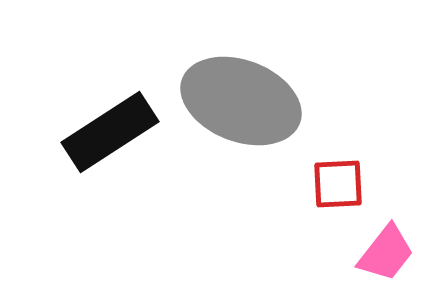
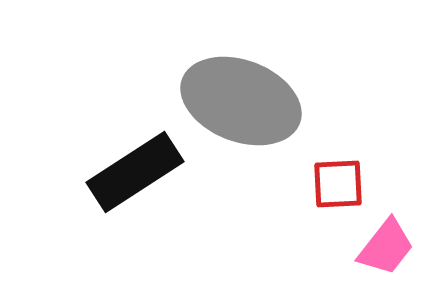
black rectangle: moved 25 px right, 40 px down
pink trapezoid: moved 6 px up
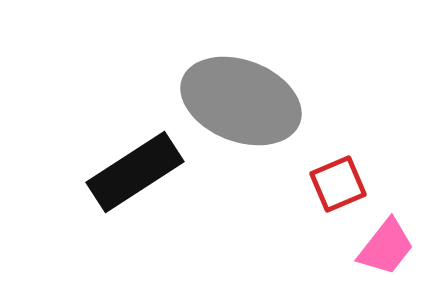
red square: rotated 20 degrees counterclockwise
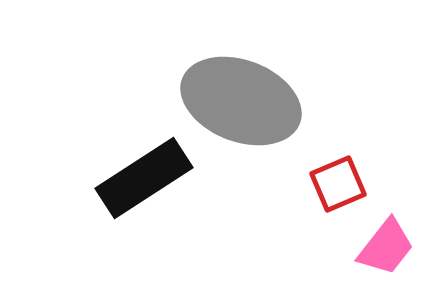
black rectangle: moved 9 px right, 6 px down
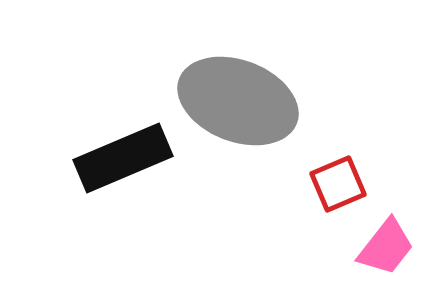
gray ellipse: moved 3 px left
black rectangle: moved 21 px left, 20 px up; rotated 10 degrees clockwise
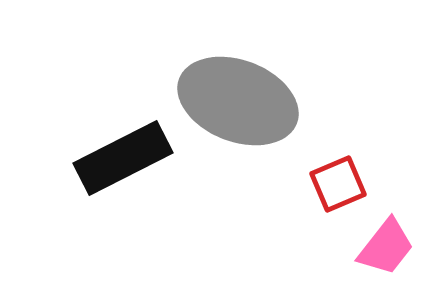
black rectangle: rotated 4 degrees counterclockwise
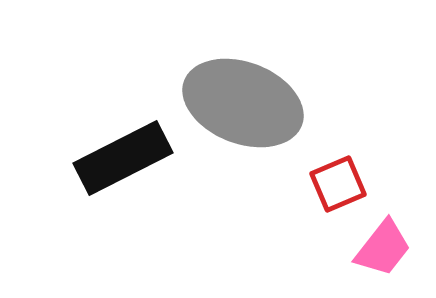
gray ellipse: moved 5 px right, 2 px down
pink trapezoid: moved 3 px left, 1 px down
